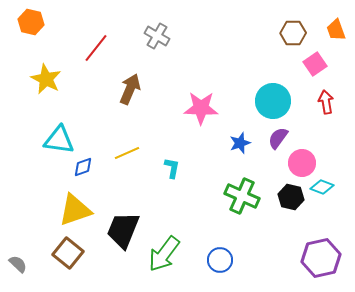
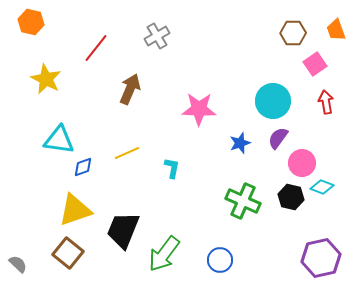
gray cross: rotated 30 degrees clockwise
pink star: moved 2 px left, 1 px down
green cross: moved 1 px right, 5 px down
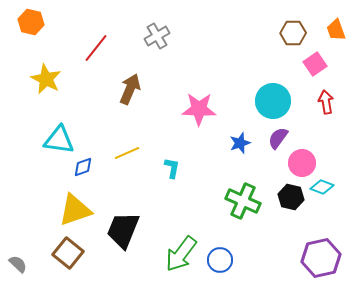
green arrow: moved 17 px right
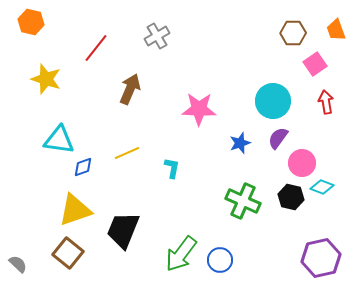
yellow star: rotated 8 degrees counterclockwise
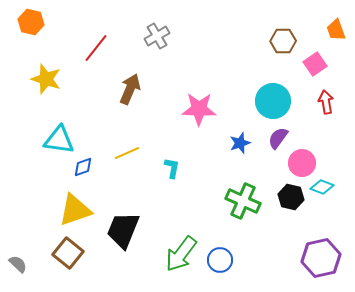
brown hexagon: moved 10 px left, 8 px down
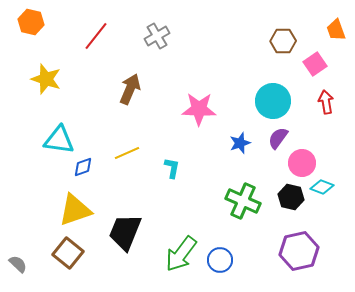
red line: moved 12 px up
black trapezoid: moved 2 px right, 2 px down
purple hexagon: moved 22 px left, 7 px up
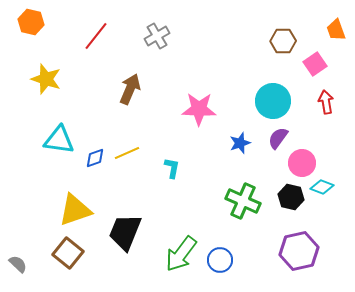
blue diamond: moved 12 px right, 9 px up
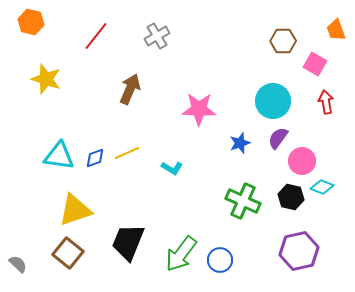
pink square: rotated 25 degrees counterclockwise
cyan triangle: moved 16 px down
pink circle: moved 2 px up
cyan L-shape: rotated 110 degrees clockwise
black trapezoid: moved 3 px right, 10 px down
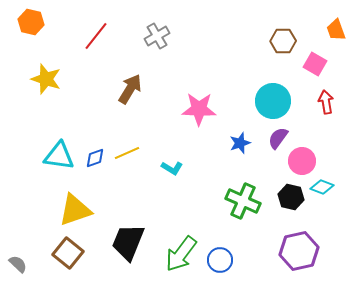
brown arrow: rotated 8 degrees clockwise
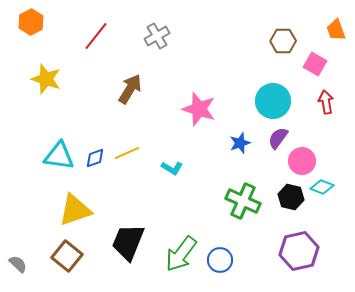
orange hexagon: rotated 20 degrees clockwise
pink star: rotated 16 degrees clockwise
brown square: moved 1 px left, 3 px down
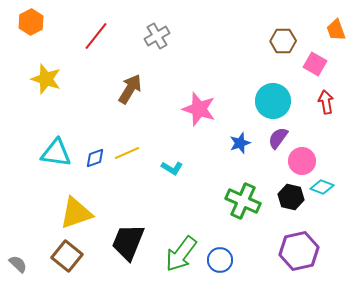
cyan triangle: moved 3 px left, 3 px up
yellow triangle: moved 1 px right, 3 px down
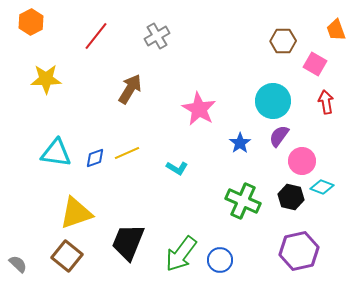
yellow star: rotated 20 degrees counterclockwise
pink star: rotated 12 degrees clockwise
purple semicircle: moved 1 px right, 2 px up
blue star: rotated 15 degrees counterclockwise
cyan L-shape: moved 5 px right
